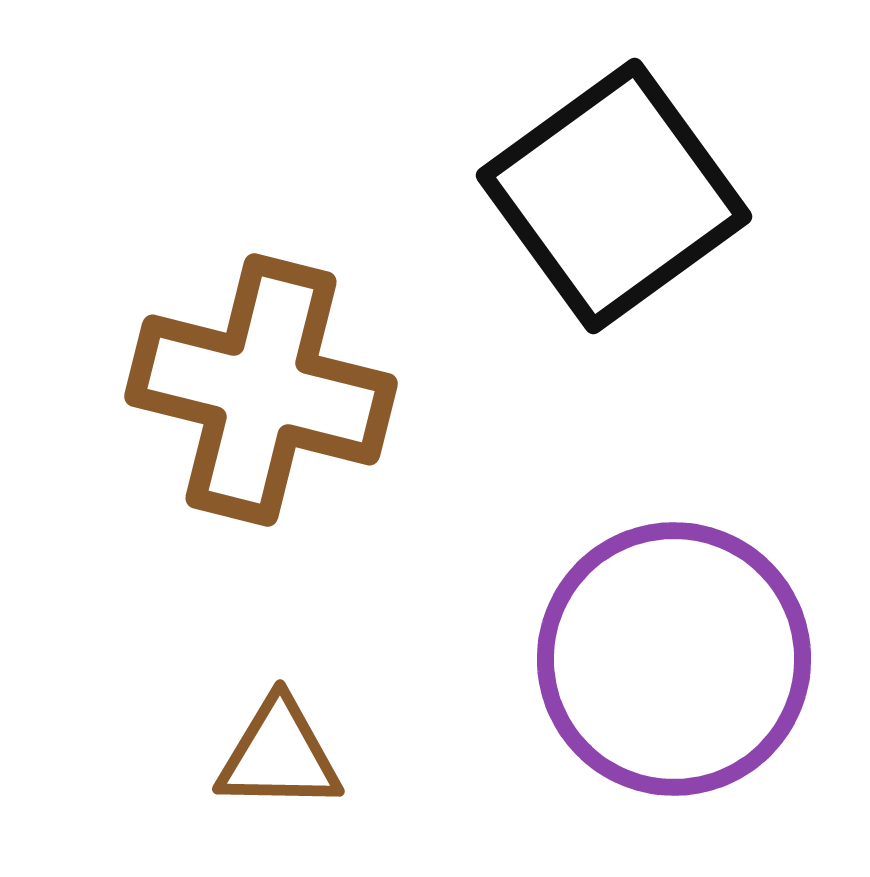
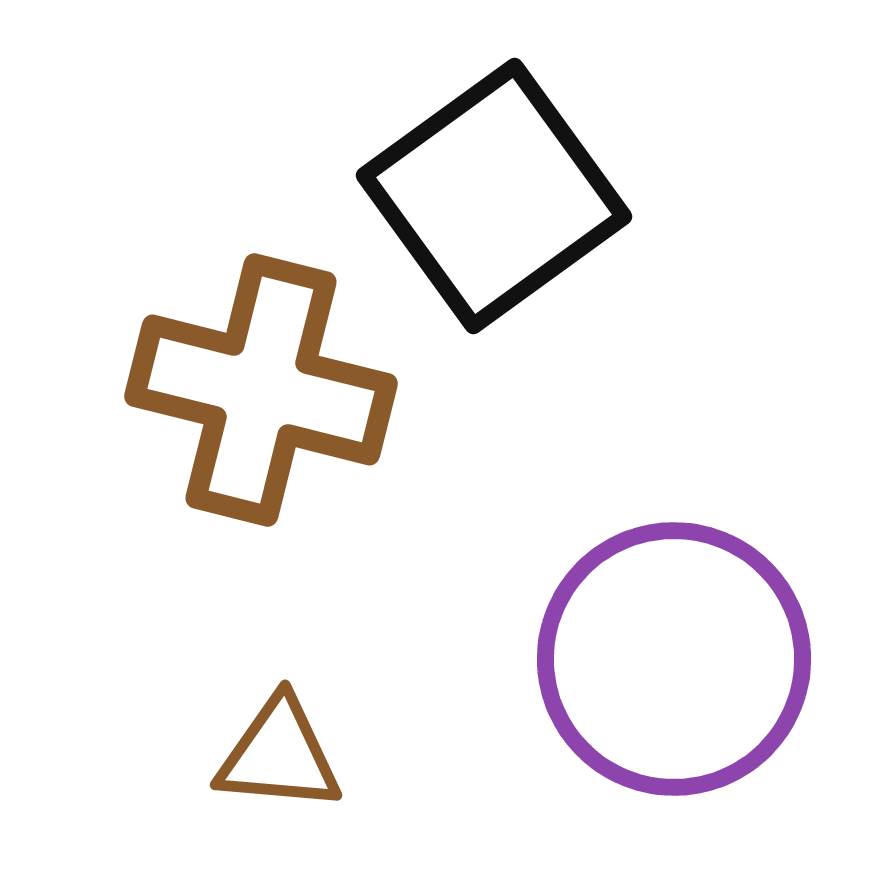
black square: moved 120 px left
brown triangle: rotated 4 degrees clockwise
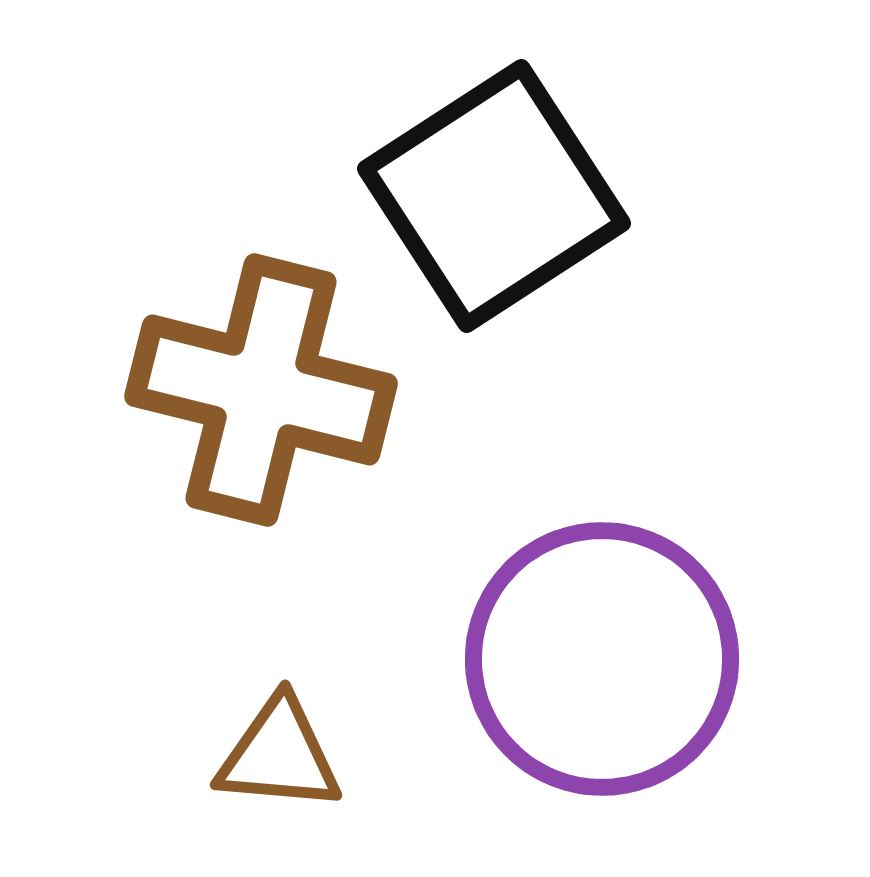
black square: rotated 3 degrees clockwise
purple circle: moved 72 px left
